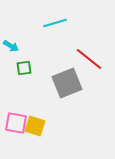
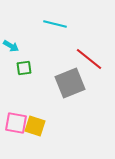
cyan line: moved 1 px down; rotated 30 degrees clockwise
gray square: moved 3 px right
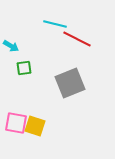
red line: moved 12 px left, 20 px up; rotated 12 degrees counterclockwise
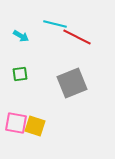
red line: moved 2 px up
cyan arrow: moved 10 px right, 10 px up
green square: moved 4 px left, 6 px down
gray square: moved 2 px right
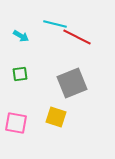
yellow square: moved 21 px right, 9 px up
